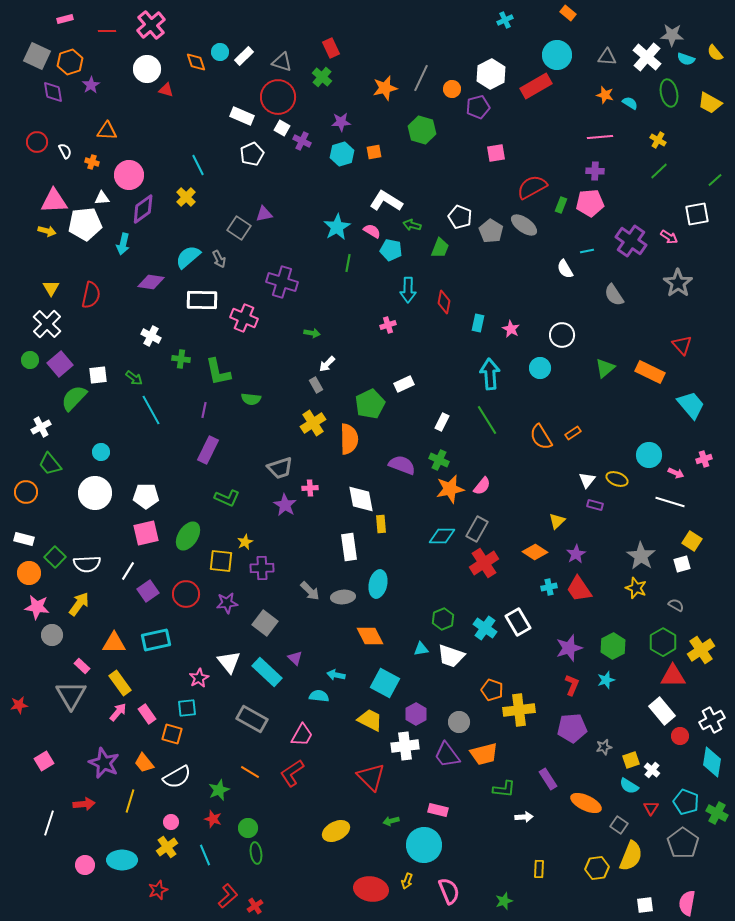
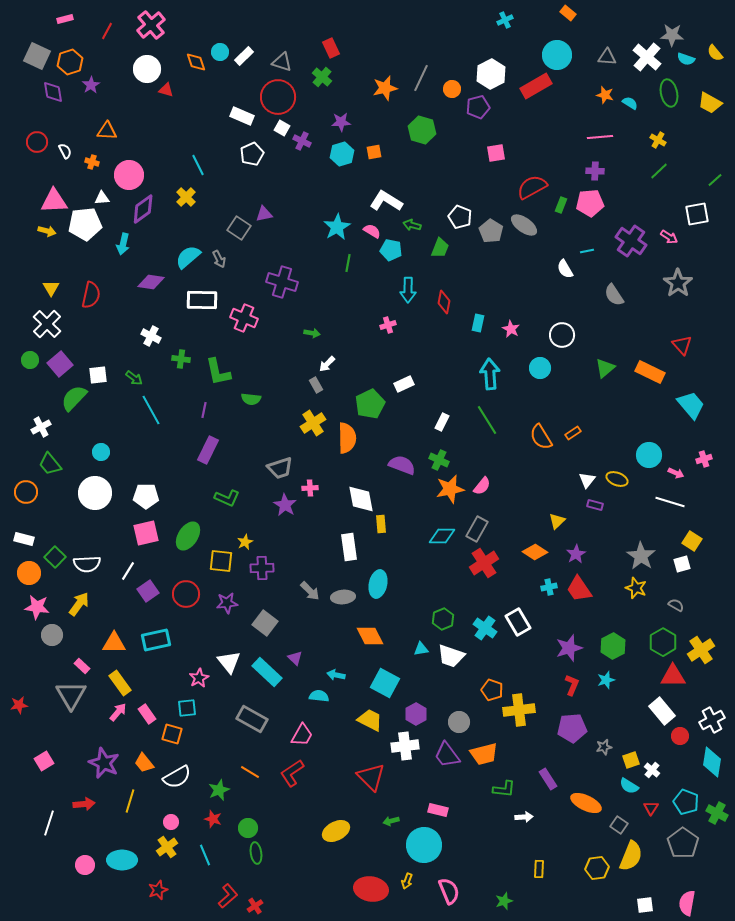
red line at (107, 31): rotated 60 degrees counterclockwise
orange semicircle at (349, 439): moved 2 px left, 1 px up
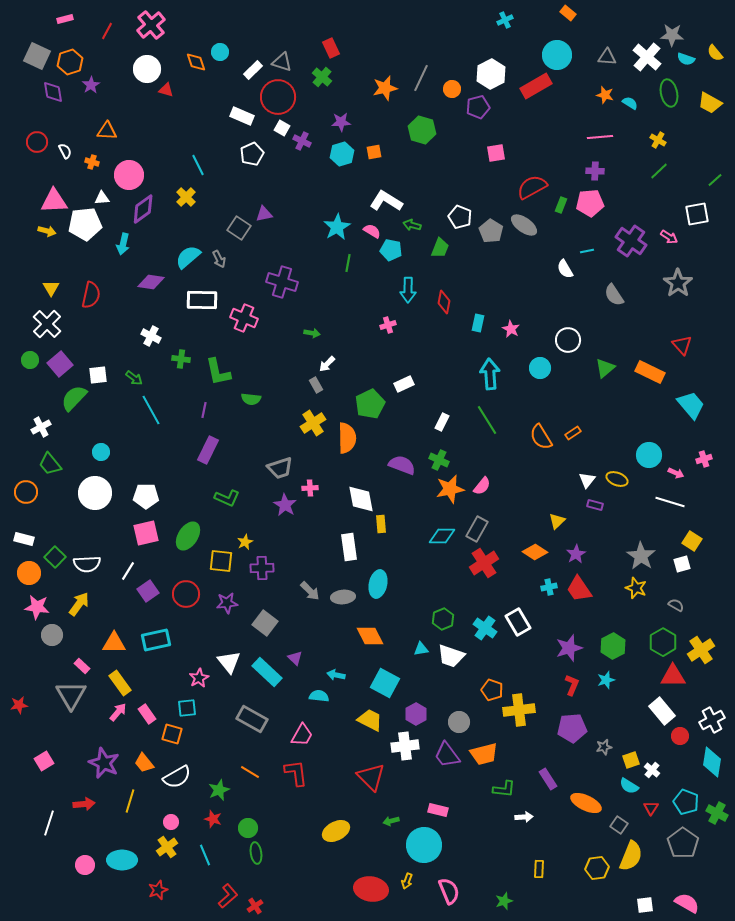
white rectangle at (244, 56): moved 9 px right, 14 px down
white circle at (562, 335): moved 6 px right, 5 px down
red L-shape at (292, 773): moved 4 px right; rotated 116 degrees clockwise
pink semicircle at (687, 903): rotated 110 degrees clockwise
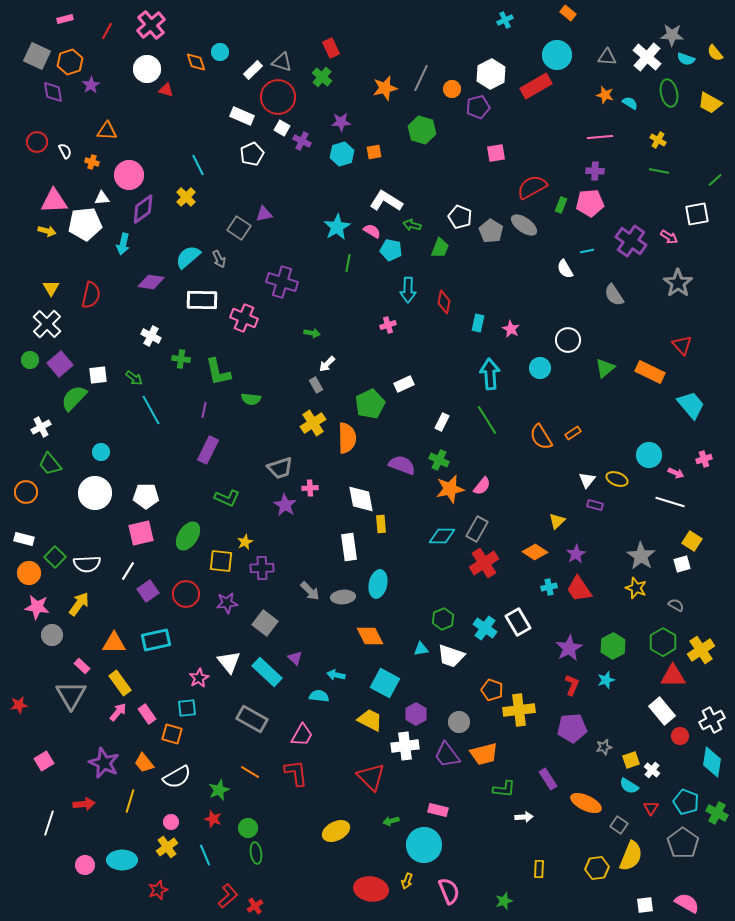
green line at (659, 171): rotated 54 degrees clockwise
pink square at (146, 533): moved 5 px left
purple star at (569, 648): rotated 12 degrees counterclockwise
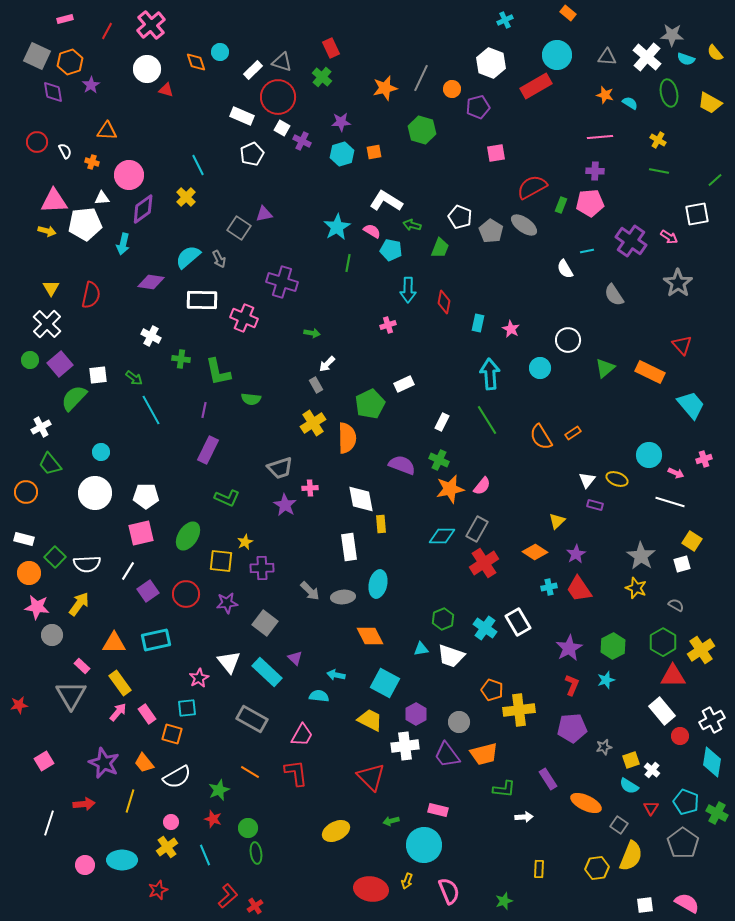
white hexagon at (491, 74): moved 11 px up; rotated 12 degrees counterclockwise
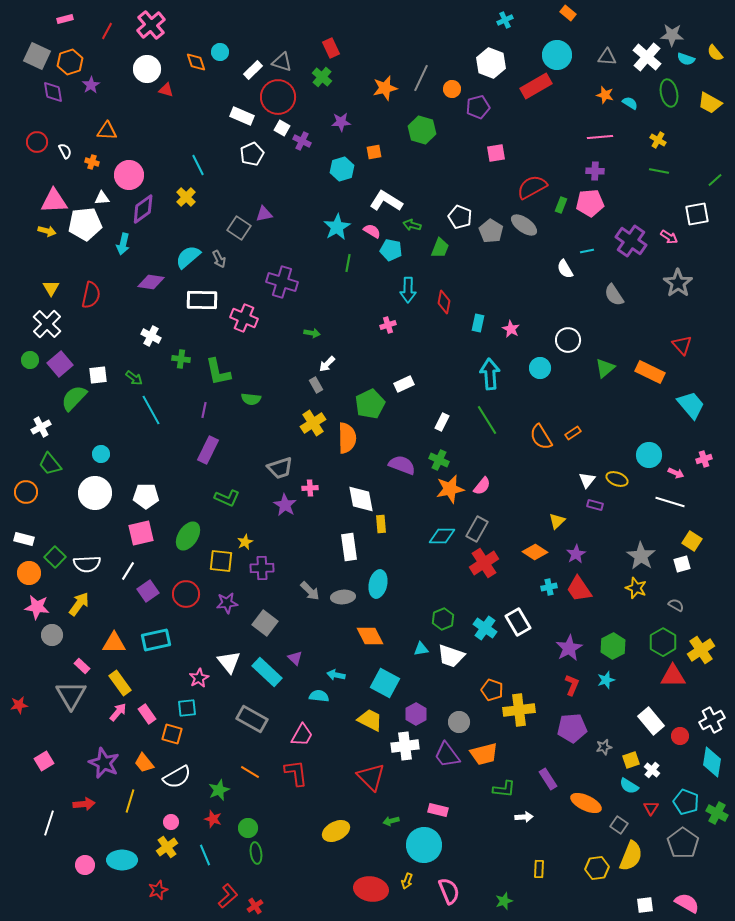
cyan hexagon at (342, 154): moved 15 px down
cyan circle at (101, 452): moved 2 px down
white rectangle at (662, 711): moved 11 px left, 10 px down
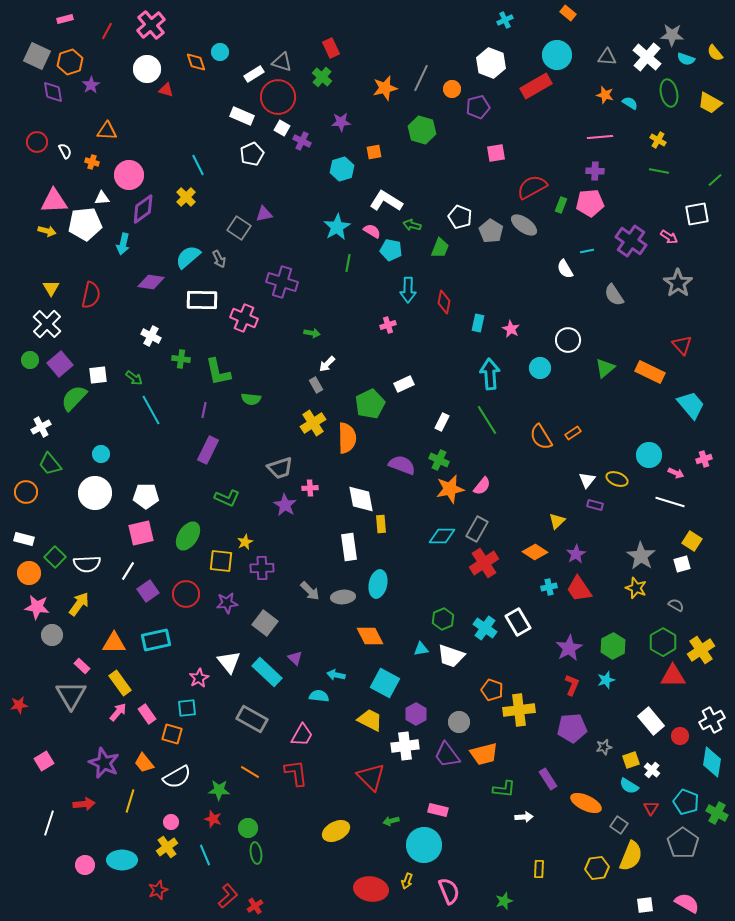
white rectangle at (253, 70): moved 1 px right, 4 px down; rotated 12 degrees clockwise
green star at (219, 790): rotated 25 degrees clockwise
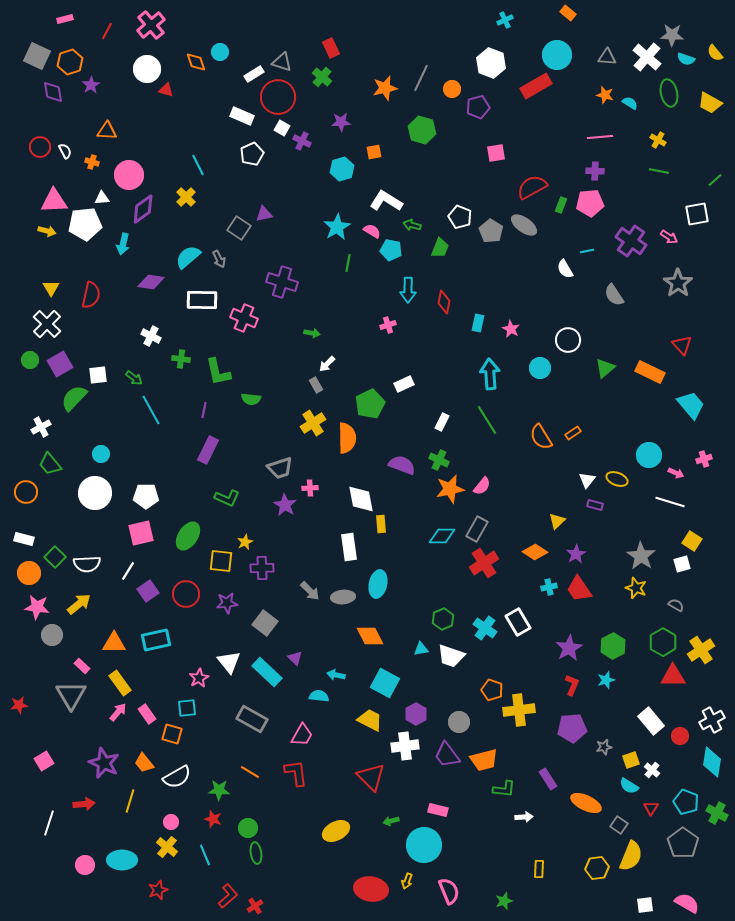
red circle at (37, 142): moved 3 px right, 5 px down
purple square at (60, 364): rotated 10 degrees clockwise
yellow arrow at (79, 604): rotated 15 degrees clockwise
orange trapezoid at (484, 754): moved 6 px down
yellow cross at (167, 847): rotated 15 degrees counterclockwise
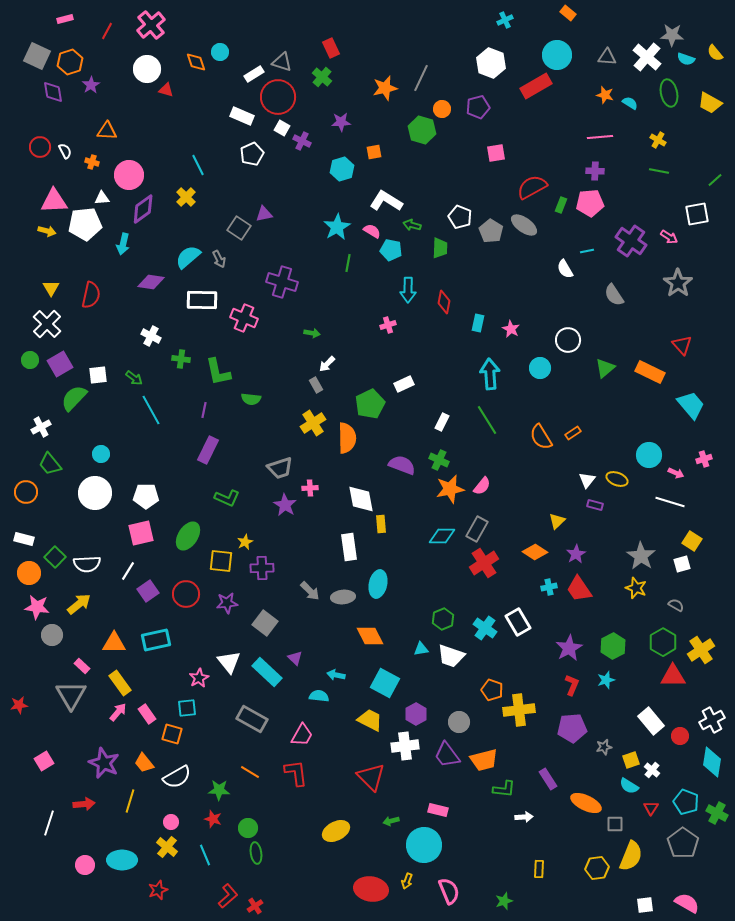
orange circle at (452, 89): moved 10 px left, 20 px down
green trapezoid at (440, 248): rotated 20 degrees counterclockwise
gray square at (619, 825): moved 4 px left, 1 px up; rotated 36 degrees counterclockwise
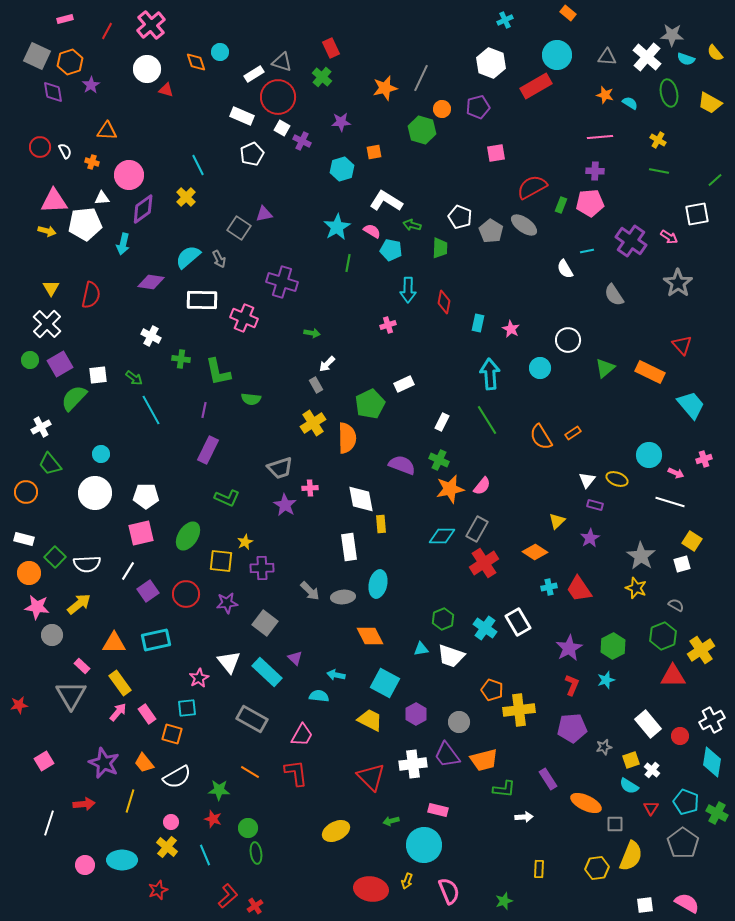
purple star at (576, 554): moved 14 px right, 16 px up
green hexagon at (663, 642): moved 6 px up; rotated 8 degrees clockwise
white rectangle at (651, 721): moved 3 px left, 3 px down
white cross at (405, 746): moved 8 px right, 18 px down
